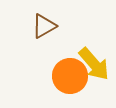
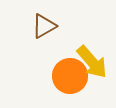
yellow arrow: moved 2 px left, 2 px up
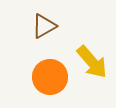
orange circle: moved 20 px left, 1 px down
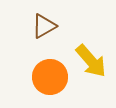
yellow arrow: moved 1 px left, 1 px up
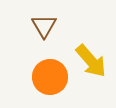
brown triangle: rotated 32 degrees counterclockwise
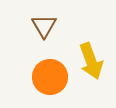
yellow arrow: rotated 21 degrees clockwise
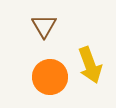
yellow arrow: moved 1 px left, 4 px down
